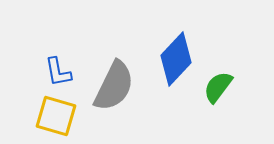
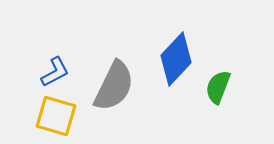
blue L-shape: moved 3 px left; rotated 108 degrees counterclockwise
green semicircle: rotated 16 degrees counterclockwise
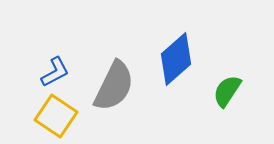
blue diamond: rotated 6 degrees clockwise
green semicircle: moved 9 px right, 4 px down; rotated 12 degrees clockwise
yellow square: rotated 18 degrees clockwise
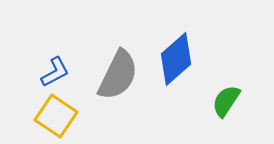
gray semicircle: moved 4 px right, 11 px up
green semicircle: moved 1 px left, 10 px down
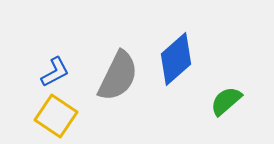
gray semicircle: moved 1 px down
green semicircle: rotated 16 degrees clockwise
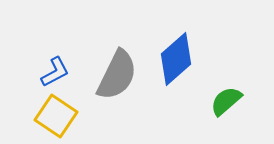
gray semicircle: moved 1 px left, 1 px up
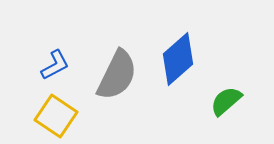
blue diamond: moved 2 px right
blue L-shape: moved 7 px up
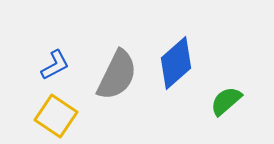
blue diamond: moved 2 px left, 4 px down
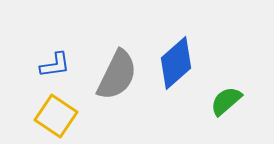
blue L-shape: rotated 20 degrees clockwise
